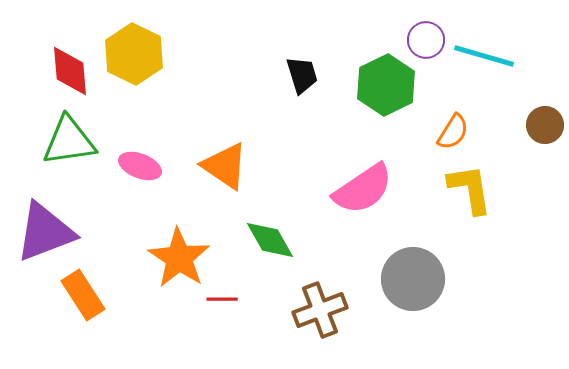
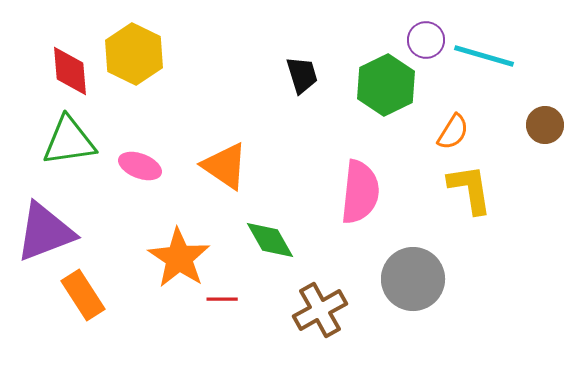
pink semicircle: moved 3 px left, 3 px down; rotated 50 degrees counterclockwise
brown cross: rotated 8 degrees counterclockwise
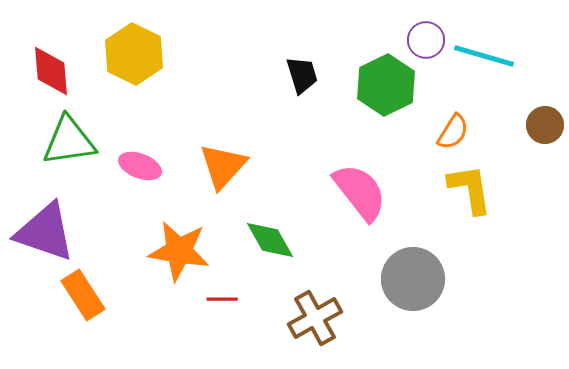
red diamond: moved 19 px left
orange triangle: moved 2 px left; rotated 38 degrees clockwise
pink semicircle: rotated 44 degrees counterclockwise
purple triangle: rotated 40 degrees clockwise
orange star: moved 7 px up; rotated 24 degrees counterclockwise
brown cross: moved 5 px left, 8 px down
